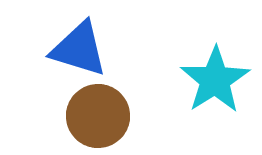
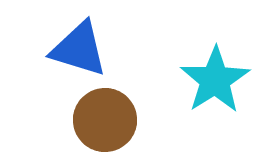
brown circle: moved 7 px right, 4 px down
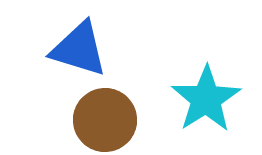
cyan star: moved 9 px left, 19 px down
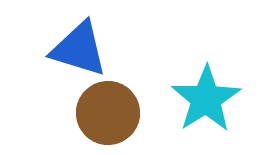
brown circle: moved 3 px right, 7 px up
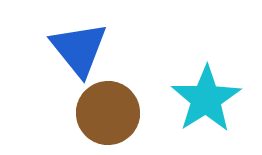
blue triangle: rotated 34 degrees clockwise
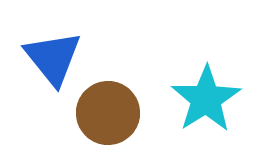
blue triangle: moved 26 px left, 9 px down
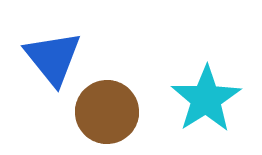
brown circle: moved 1 px left, 1 px up
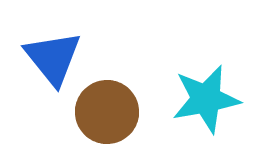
cyan star: rotated 22 degrees clockwise
